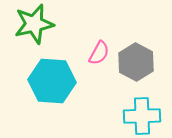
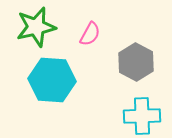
green star: moved 2 px right, 3 px down
pink semicircle: moved 9 px left, 19 px up
cyan hexagon: moved 1 px up
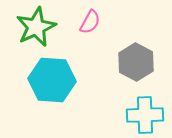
green star: rotated 12 degrees counterclockwise
pink semicircle: moved 12 px up
cyan cross: moved 3 px right, 1 px up
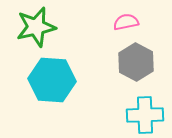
pink semicircle: moved 36 px right; rotated 130 degrees counterclockwise
green star: rotated 12 degrees clockwise
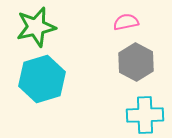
cyan hexagon: moved 10 px left, 1 px up; rotated 21 degrees counterclockwise
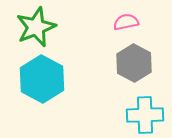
green star: rotated 9 degrees counterclockwise
gray hexagon: moved 2 px left, 1 px down
cyan hexagon: rotated 15 degrees counterclockwise
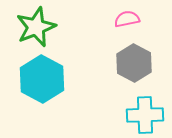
pink semicircle: moved 1 px right, 3 px up
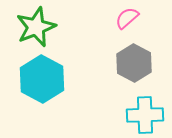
pink semicircle: moved 1 px up; rotated 30 degrees counterclockwise
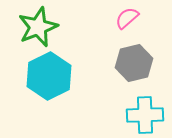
green star: moved 2 px right
gray hexagon: rotated 18 degrees clockwise
cyan hexagon: moved 7 px right, 3 px up; rotated 6 degrees clockwise
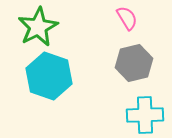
pink semicircle: rotated 100 degrees clockwise
green star: rotated 6 degrees counterclockwise
cyan hexagon: rotated 15 degrees counterclockwise
